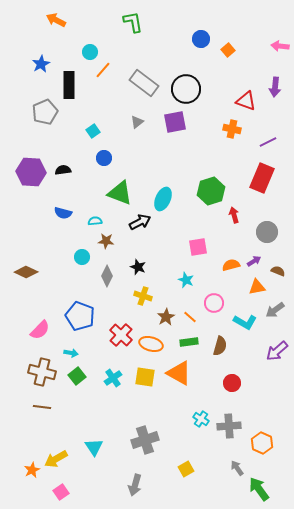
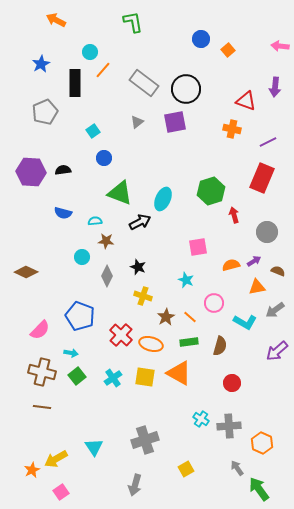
black rectangle at (69, 85): moved 6 px right, 2 px up
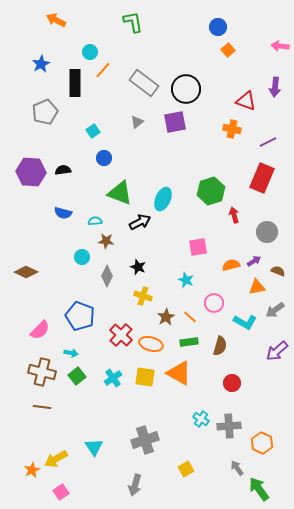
blue circle at (201, 39): moved 17 px right, 12 px up
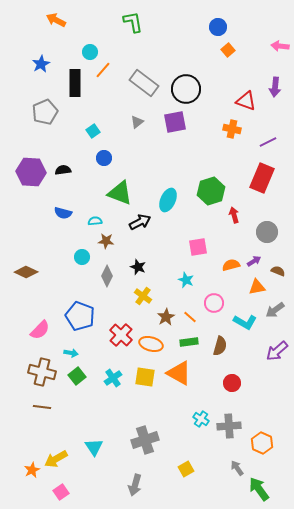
cyan ellipse at (163, 199): moved 5 px right, 1 px down
yellow cross at (143, 296): rotated 18 degrees clockwise
